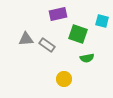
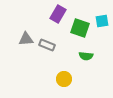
purple rectangle: rotated 48 degrees counterclockwise
cyan square: rotated 24 degrees counterclockwise
green square: moved 2 px right, 6 px up
gray rectangle: rotated 14 degrees counterclockwise
green semicircle: moved 1 px left, 2 px up; rotated 16 degrees clockwise
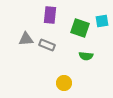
purple rectangle: moved 8 px left, 1 px down; rotated 24 degrees counterclockwise
yellow circle: moved 4 px down
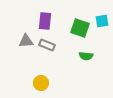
purple rectangle: moved 5 px left, 6 px down
gray triangle: moved 2 px down
yellow circle: moved 23 px left
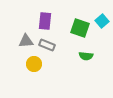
cyan square: rotated 32 degrees counterclockwise
yellow circle: moved 7 px left, 19 px up
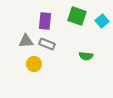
green square: moved 3 px left, 12 px up
gray rectangle: moved 1 px up
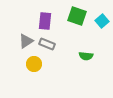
gray triangle: rotated 28 degrees counterclockwise
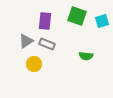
cyan square: rotated 24 degrees clockwise
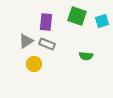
purple rectangle: moved 1 px right, 1 px down
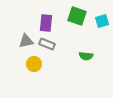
purple rectangle: moved 1 px down
gray triangle: rotated 21 degrees clockwise
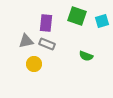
green semicircle: rotated 16 degrees clockwise
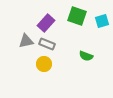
purple rectangle: rotated 36 degrees clockwise
yellow circle: moved 10 px right
